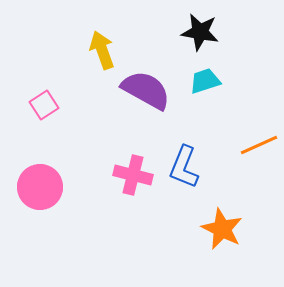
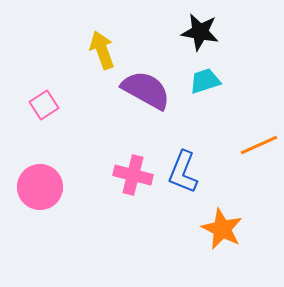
blue L-shape: moved 1 px left, 5 px down
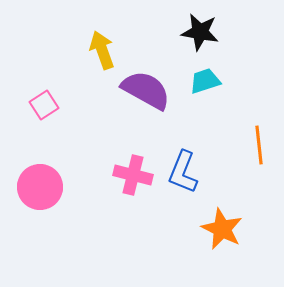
orange line: rotated 72 degrees counterclockwise
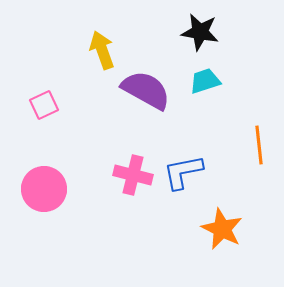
pink square: rotated 8 degrees clockwise
blue L-shape: rotated 57 degrees clockwise
pink circle: moved 4 px right, 2 px down
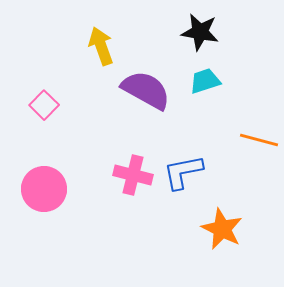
yellow arrow: moved 1 px left, 4 px up
pink square: rotated 20 degrees counterclockwise
orange line: moved 5 px up; rotated 69 degrees counterclockwise
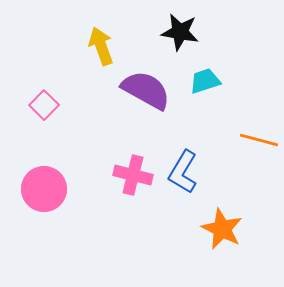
black star: moved 20 px left
blue L-shape: rotated 48 degrees counterclockwise
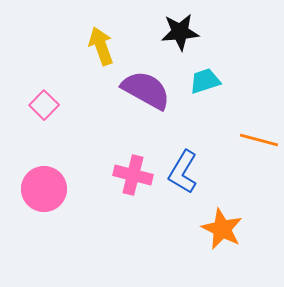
black star: rotated 15 degrees counterclockwise
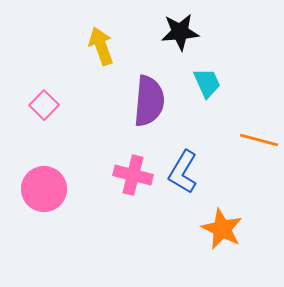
cyan trapezoid: moved 2 px right, 2 px down; rotated 84 degrees clockwise
purple semicircle: moved 3 px right, 11 px down; rotated 66 degrees clockwise
